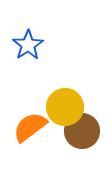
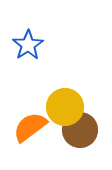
brown circle: moved 2 px left, 1 px up
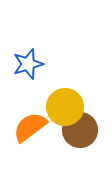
blue star: moved 19 px down; rotated 16 degrees clockwise
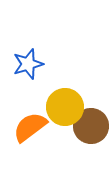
brown circle: moved 11 px right, 4 px up
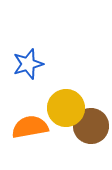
yellow circle: moved 1 px right, 1 px down
orange semicircle: rotated 27 degrees clockwise
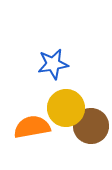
blue star: moved 25 px right; rotated 8 degrees clockwise
orange semicircle: moved 2 px right
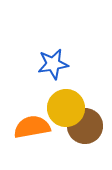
brown circle: moved 6 px left
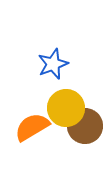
blue star: rotated 12 degrees counterclockwise
orange semicircle: rotated 21 degrees counterclockwise
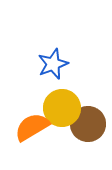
yellow circle: moved 4 px left
brown circle: moved 3 px right, 2 px up
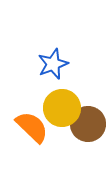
orange semicircle: rotated 75 degrees clockwise
